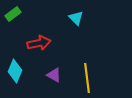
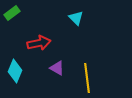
green rectangle: moved 1 px left, 1 px up
purple triangle: moved 3 px right, 7 px up
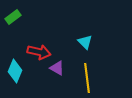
green rectangle: moved 1 px right, 4 px down
cyan triangle: moved 9 px right, 24 px down
red arrow: moved 9 px down; rotated 25 degrees clockwise
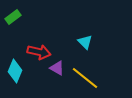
yellow line: moved 2 px left; rotated 44 degrees counterclockwise
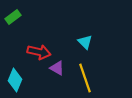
cyan diamond: moved 9 px down
yellow line: rotated 32 degrees clockwise
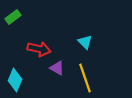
red arrow: moved 3 px up
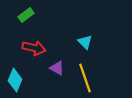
green rectangle: moved 13 px right, 2 px up
red arrow: moved 5 px left, 1 px up
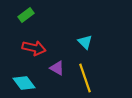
cyan diamond: moved 9 px right, 3 px down; rotated 60 degrees counterclockwise
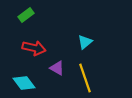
cyan triangle: rotated 35 degrees clockwise
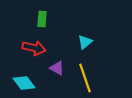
green rectangle: moved 16 px right, 4 px down; rotated 49 degrees counterclockwise
